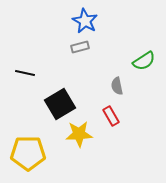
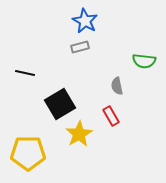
green semicircle: rotated 40 degrees clockwise
yellow star: rotated 28 degrees counterclockwise
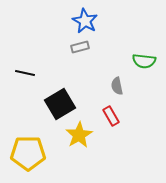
yellow star: moved 1 px down
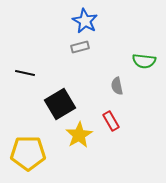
red rectangle: moved 5 px down
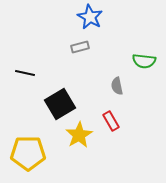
blue star: moved 5 px right, 4 px up
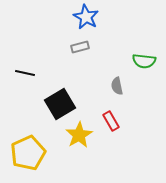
blue star: moved 4 px left
yellow pentagon: rotated 24 degrees counterclockwise
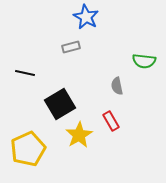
gray rectangle: moved 9 px left
yellow pentagon: moved 4 px up
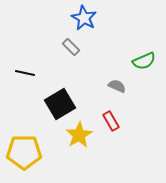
blue star: moved 2 px left, 1 px down
gray rectangle: rotated 60 degrees clockwise
green semicircle: rotated 30 degrees counterclockwise
gray semicircle: rotated 126 degrees clockwise
yellow pentagon: moved 4 px left, 3 px down; rotated 24 degrees clockwise
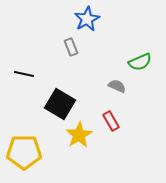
blue star: moved 3 px right, 1 px down; rotated 15 degrees clockwise
gray rectangle: rotated 24 degrees clockwise
green semicircle: moved 4 px left, 1 px down
black line: moved 1 px left, 1 px down
black square: rotated 28 degrees counterclockwise
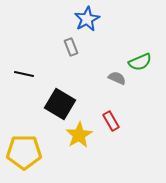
gray semicircle: moved 8 px up
